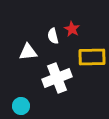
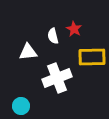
red star: moved 2 px right
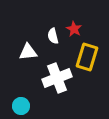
yellow rectangle: moved 5 px left; rotated 72 degrees counterclockwise
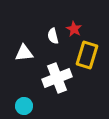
white triangle: moved 4 px left, 1 px down
yellow rectangle: moved 2 px up
cyan circle: moved 3 px right
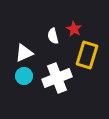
white triangle: rotated 18 degrees counterclockwise
cyan circle: moved 30 px up
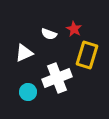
white semicircle: moved 4 px left, 2 px up; rotated 56 degrees counterclockwise
cyan circle: moved 4 px right, 16 px down
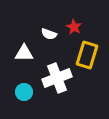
red star: moved 2 px up
white triangle: rotated 24 degrees clockwise
cyan circle: moved 4 px left
